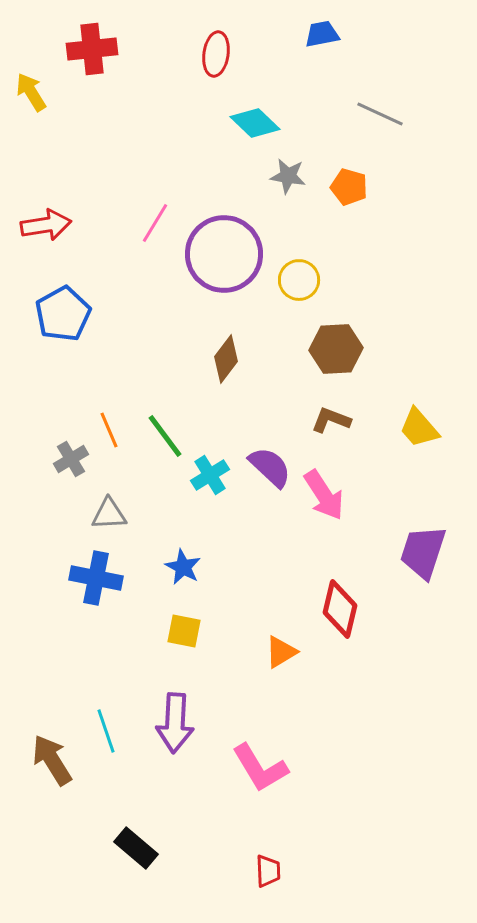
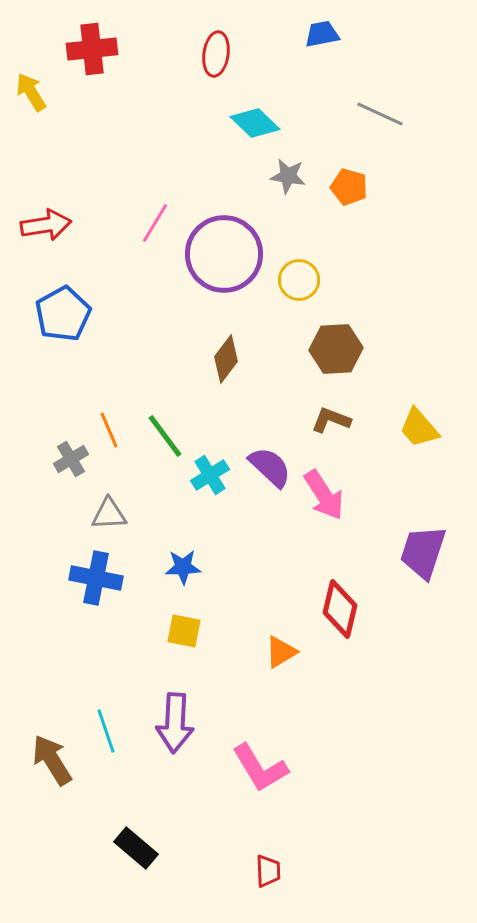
blue star: rotated 30 degrees counterclockwise
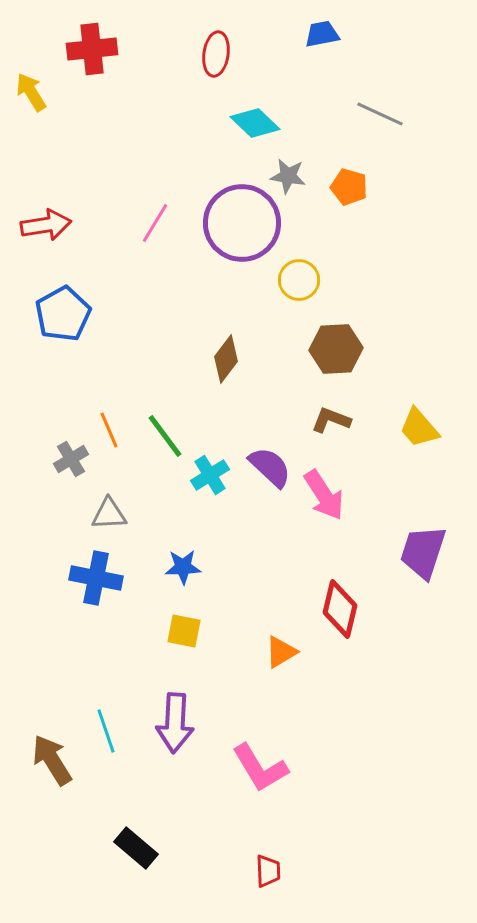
purple circle: moved 18 px right, 31 px up
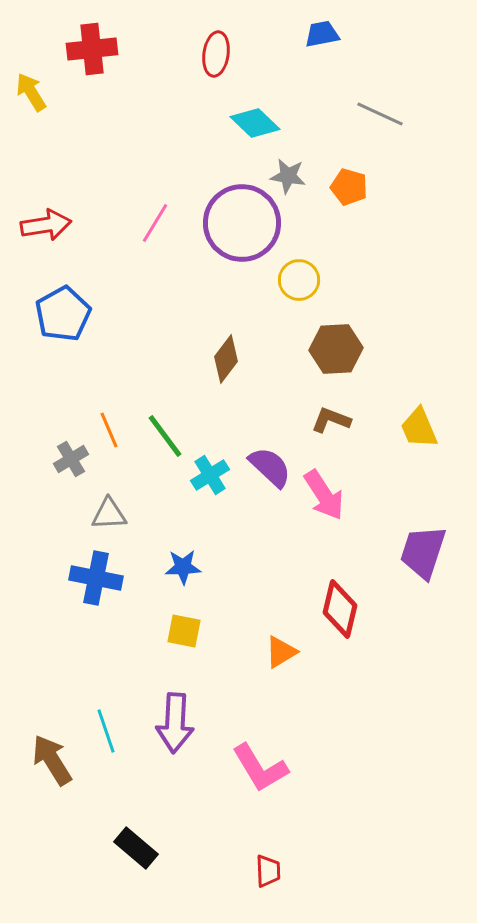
yellow trapezoid: rotated 18 degrees clockwise
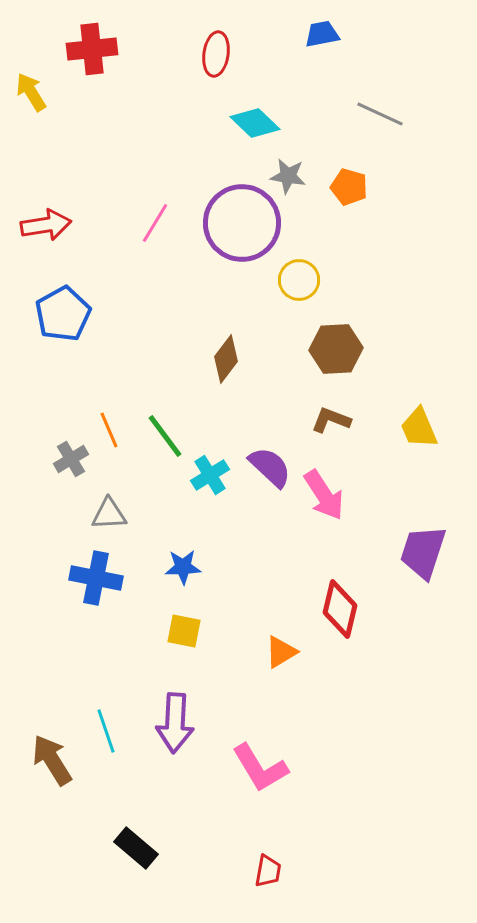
red trapezoid: rotated 12 degrees clockwise
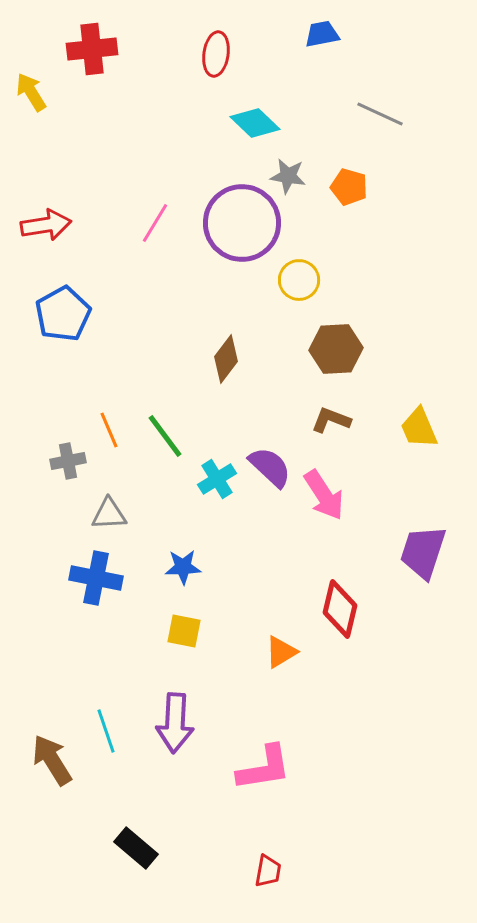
gray cross: moved 3 px left, 2 px down; rotated 20 degrees clockwise
cyan cross: moved 7 px right, 4 px down
pink L-shape: moved 4 px right; rotated 68 degrees counterclockwise
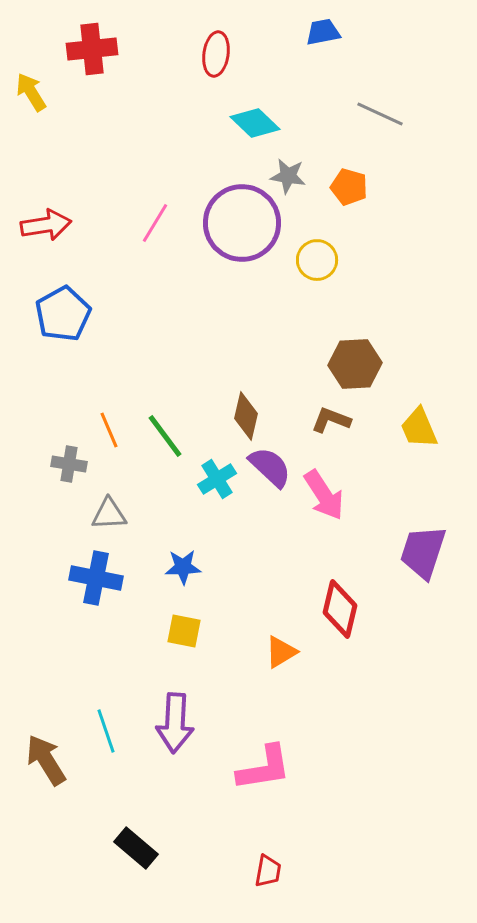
blue trapezoid: moved 1 px right, 2 px up
yellow circle: moved 18 px right, 20 px up
brown hexagon: moved 19 px right, 15 px down
brown diamond: moved 20 px right, 57 px down; rotated 24 degrees counterclockwise
gray cross: moved 1 px right, 3 px down; rotated 20 degrees clockwise
brown arrow: moved 6 px left
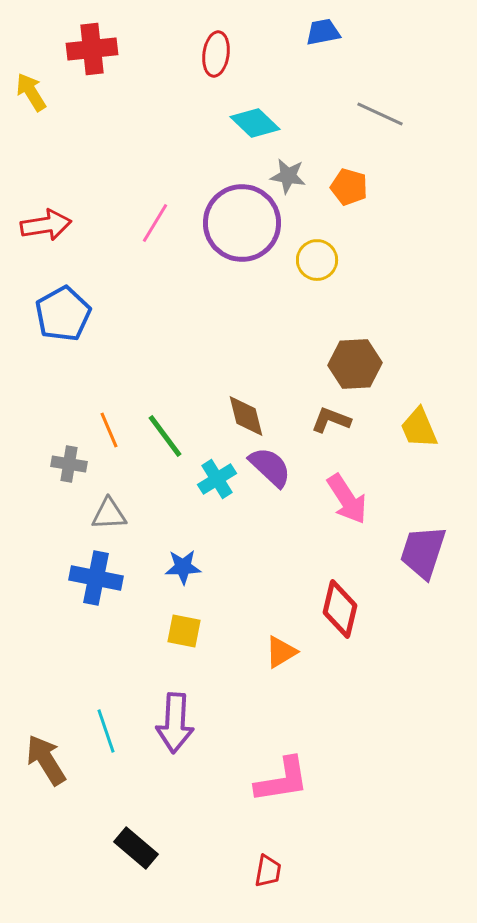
brown diamond: rotated 27 degrees counterclockwise
pink arrow: moved 23 px right, 4 px down
pink L-shape: moved 18 px right, 12 px down
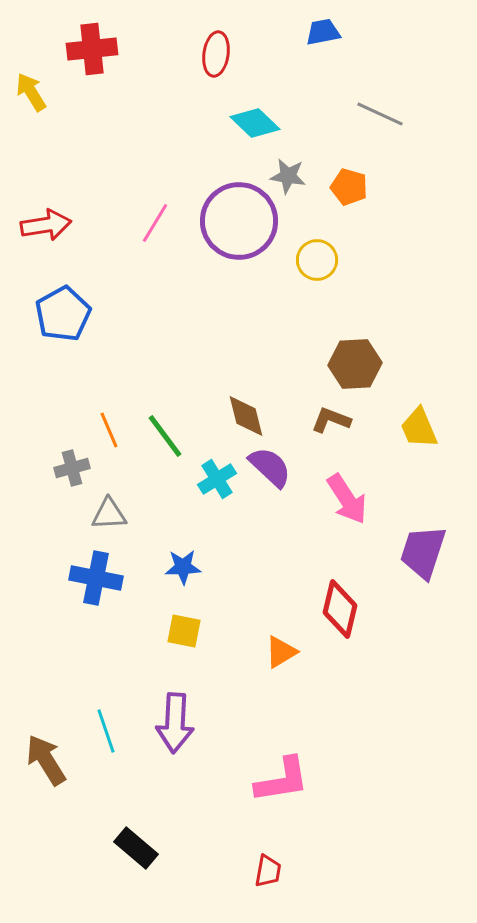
purple circle: moved 3 px left, 2 px up
gray cross: moved 3 px right, 4 px down; rotated 24 degrees counterclockwise
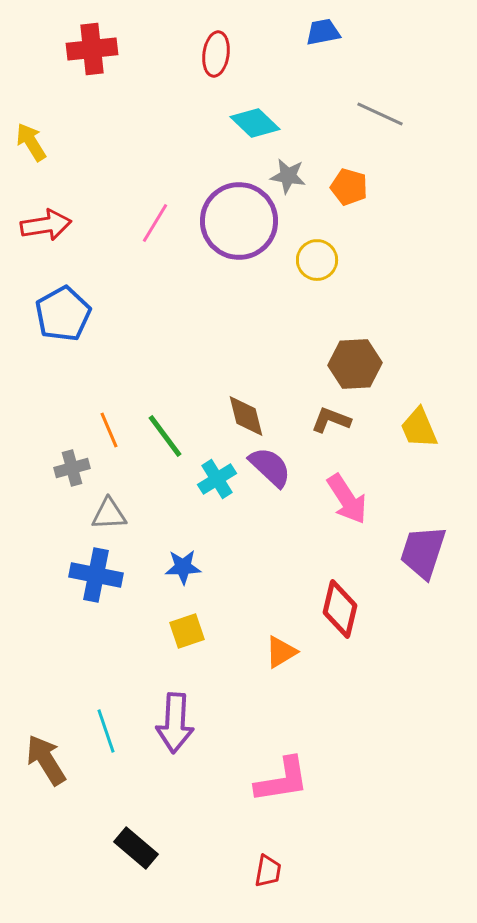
yellow arrow: moved 50 px down
blue cross: moved 3 px up
yellow square: moved 3 px right; rotated 30 degrees counterclockwise
